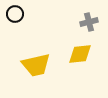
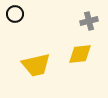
gray cross: moved 1 px up
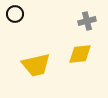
gray cross: moved 2 px left
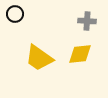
gray cross: rotated 18 degrees clockwise
yellow trapezoid: moved 3 px right, 7 px up; rotated 48 degrees clockwise
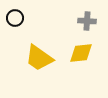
black circle: moved 4 px down
yellow diamond: moved 1 px right, 1 px up
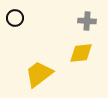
yellow trapezoid: moved 16 px down; rotated 108 degrees clockwise
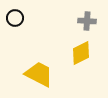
yellow diamond: rotated 20 degrees counterclockwise
yellow trapezoid: rotated 64 degrees clockwise
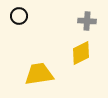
black circle: moved 4 px right, 2 px up
yellow trapezoid: rotated 36 degrees counterclockwise
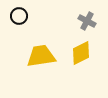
gray cross: rotated 24 degrees clockwise
yellow trapezoid: moved 2 px right, 18 px up
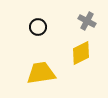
black circle: moved 19 px right, 11 px down
yellow trapezoid: moved 17 px down
